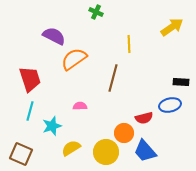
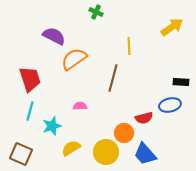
yellow line: moved 2 px down
blue trapezoid: moved 3 px down
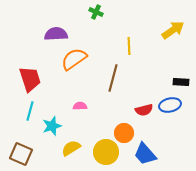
yellow arrow: moved 1 px right, 3 px down
purple semicircle: moved 2 px right, 2 px up; rotated 30 degrees counterclockwise
red semicircle: moved 8 px up
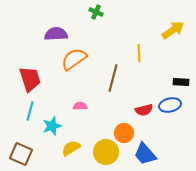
yellow line: moved 10 px right, 7 px down
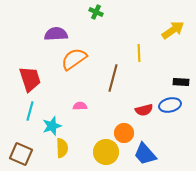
yellow semicircle: moved 9 px left; rotated 120 degrees clockwise
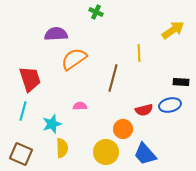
cyan line: moved 7 px left
cyan star: moved 2 px up
orange circle: moved 1 px left, 4 px up
